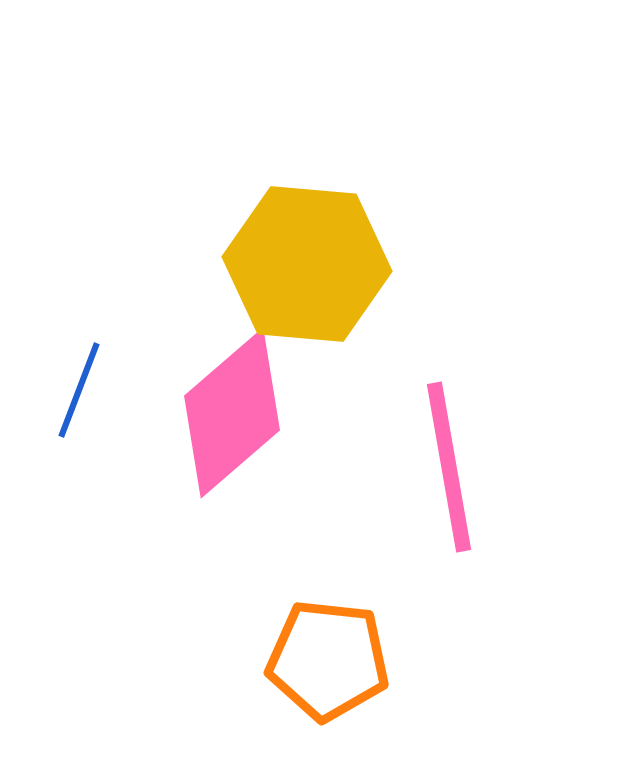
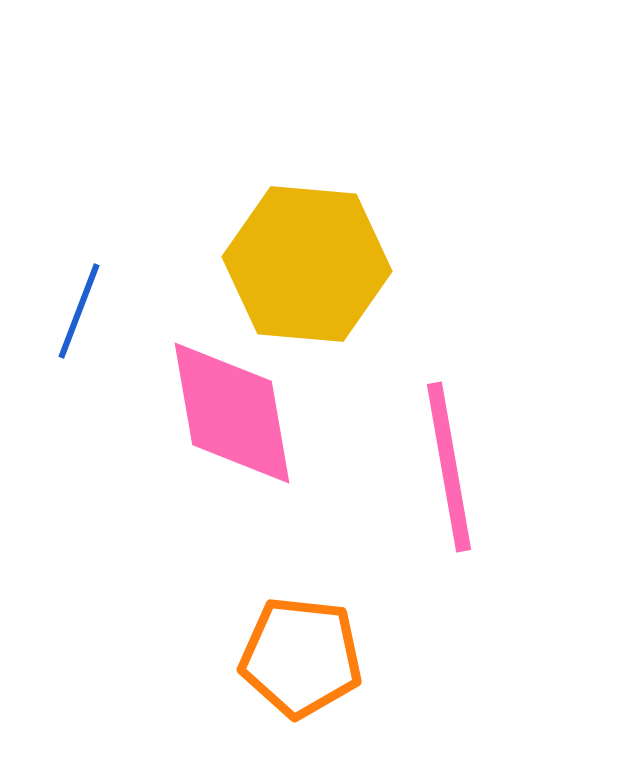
blue line: moved 79 px up
pink diamond: rotated 59 degrees counterclockwise
orange pentagon: moved 27 px left, 3 px up
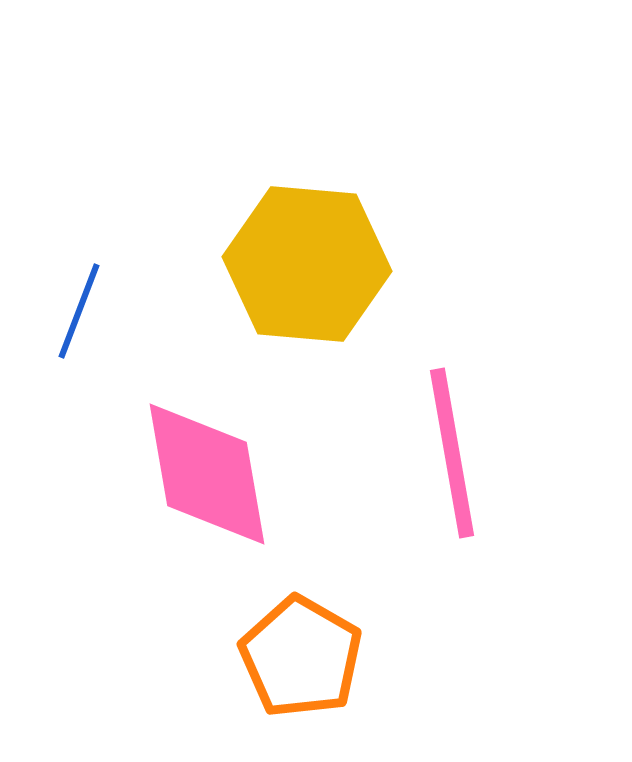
pink diamond: moved 25 px left, 61 px down
pink line: moved 3 px right, 14 px up
orange pentagon: rotated 24 degrees clockwise
